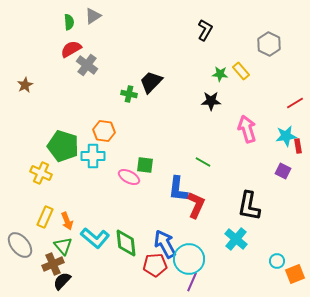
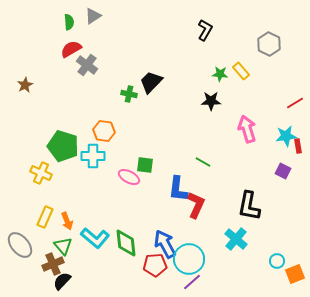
purple line at (192, 282): rotated 24 degrees clockwise
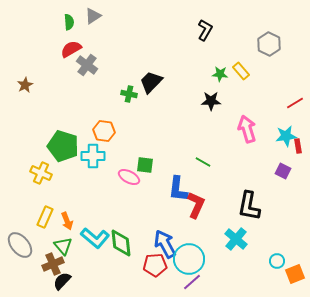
green diamond at (126, 243): moved 5 px left
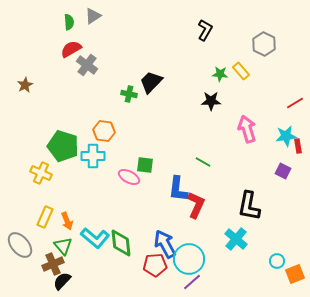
gray hexagon at (269, 44): moved 5 px left
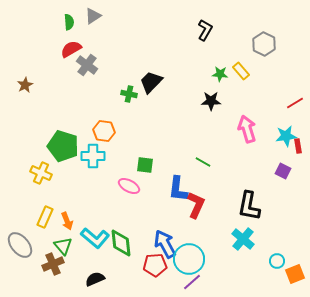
pink ellipse at (129, 177): moved 9 px down
cyan cross at (236, 239): moved 7 px right
black semicircle at (62, 281): moved 33 px right, 2 px up; rotated 24 degrees clockwise
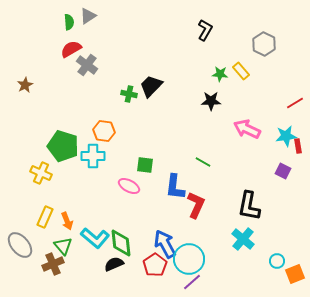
gray triangle at (93, 16): moved 5 px left
black trapezoid at (151, 82): moved 4 px down
pink arrow at (247, 129): rotated 48 degrees counterclockwise
blue L-shape at (178, 189): moved 3 px left, 2 px up
red pentagon at (155, 265): rotated 30 degrees counterclockwise
black semicircle at (95, 279): moved 19 px right, 15 px up
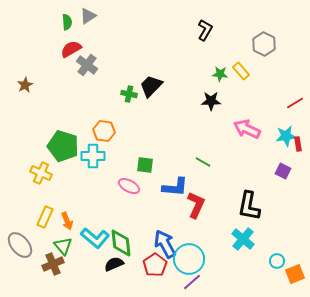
green semicircle at (69, 22): moved 2 px left
red rectangle at (298, 146): moved 2 px up
blue L-shape at (175, 187): rotated 92 degrees counterclockwise
